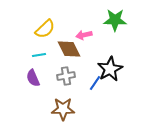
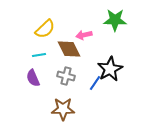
gray cross: rotated 24 degrees clockwise
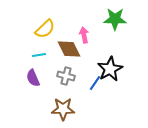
green star: moved 1 px up
pink arrow: rotated 91 degrees clockwise
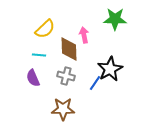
brown diamond: rotated 25 degrees clockwise
cyan line: rotated 16 degrees clockwise
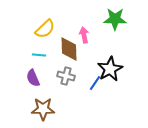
brown star: moved 20 px left
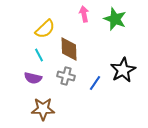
green star: rotated 20 degrees clockwise
pink arrow: moved 21 px up
cyan line: rotated 56 degrees clockwise
black star: moved 13 px right, 1 px down
purple semicircle: rotated 54 degrees counterclockwise
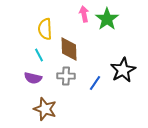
green star: moved 8 px left; rotated 15 degrees clockwise
yellow semicircle: rotated 130 degrees clockwise
gray cross: rotated 12 degrees counterclockwise
brown star: moved 2 px right; rotated 20 degrees clockwise
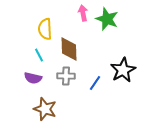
pink arrow: moved 1 px left, 1 px up
green star: rotated 15 degrees counterclockwise
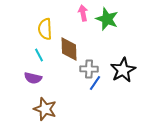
gray cross: moved 23 px right, 7 px up
